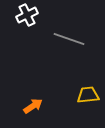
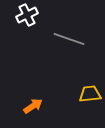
yellow trapezoid: moved 2 px right, 1 px up
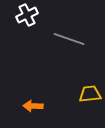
orange arrow: rotated 144 degrees counterclockwise
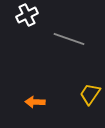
yellow trapezoid: rotated 50 degrees counterclockwise
orange arrow: moved 2 px right, 4 px up
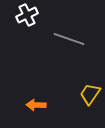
orange arrow: moved 1 px right, 3 px down
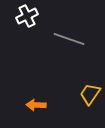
white cross: moved 1 px down
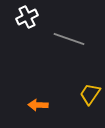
white cross: moved 1 px down
orange arrow: moved 2 px right
